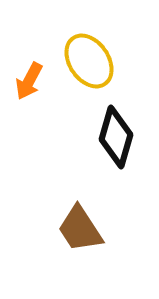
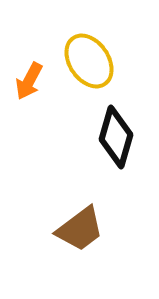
brown trapezoid: rotated 94 degrees counterclockwise
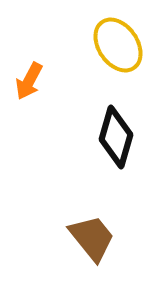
yellow ellipse: moved 29 px right, 16 px up
brown trapezoid: moved 12 px right, 9 px down; rotated 92 degrees counterclockwise
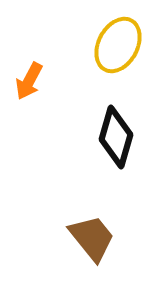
yellow ellipse: rotated 62 degrees clockwise
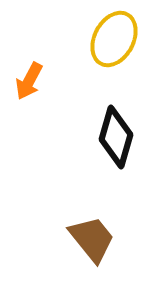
yellow ellipse: moved 4 px left, 6 px up
brown trapezoid: moved 1 px down
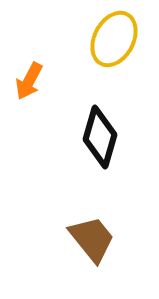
black diamond: moved 16 px left
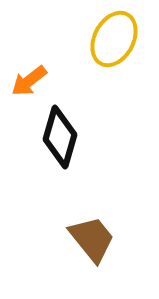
orange arrow: rotated 24 degrees clockwise
black diamond: moved 40 px left
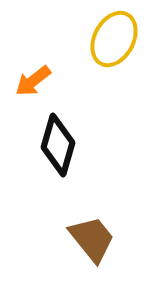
orange arrow: moved 4 px right
black diamond: moved 2 px left, 8 px down
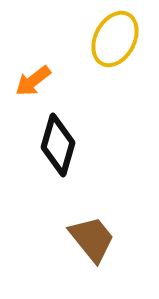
yellow ellipse: moved 1 px right
